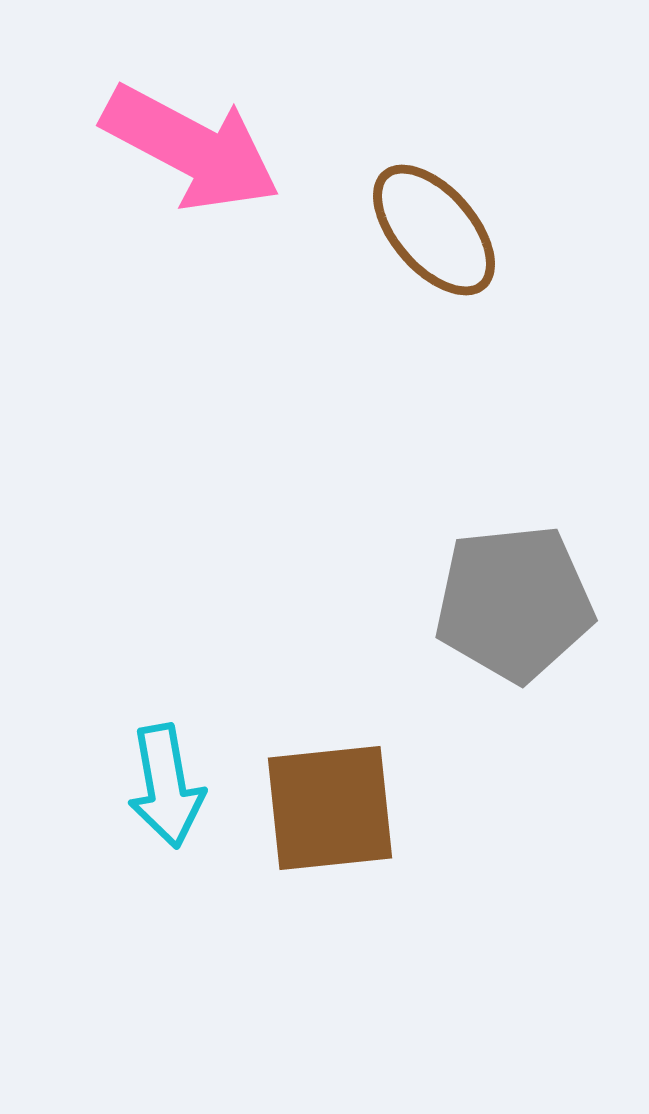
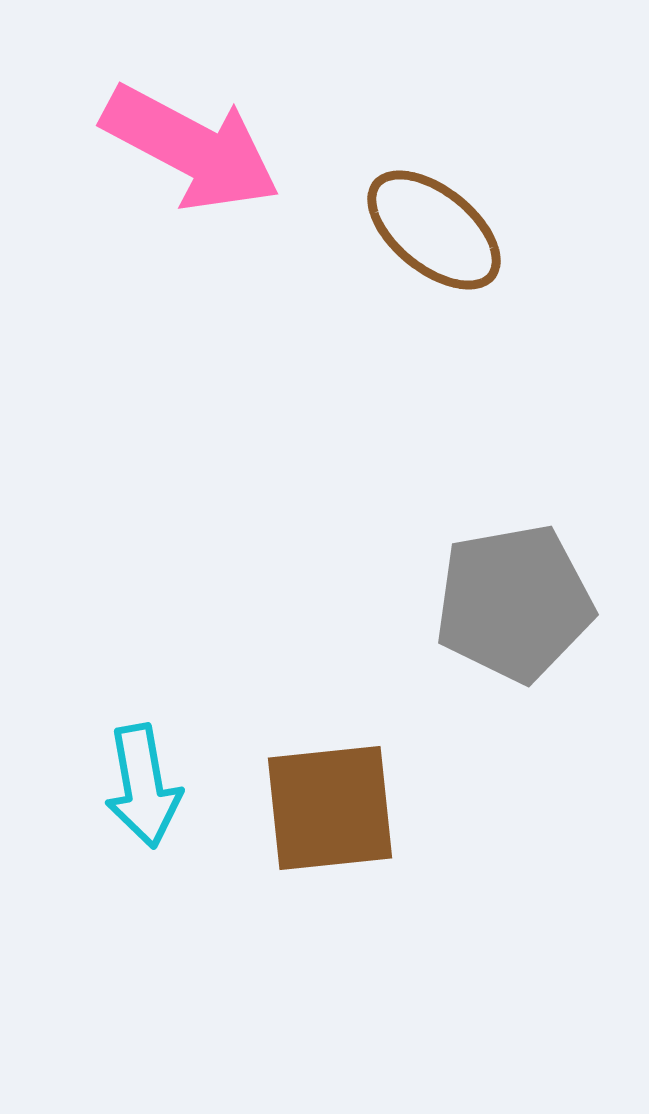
brown ellipse: rotated 10 degrees counterclockwise
gray pentagon: rotated 4 degrees counterclockwise
cyan arrow: moved 23 px left
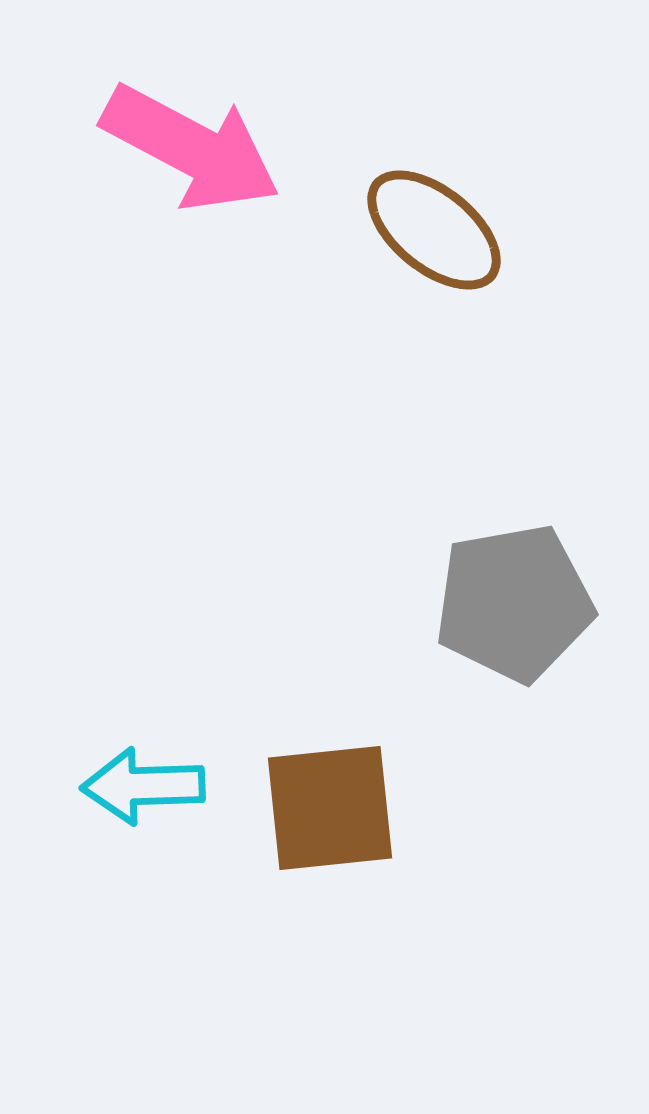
cyan arrow: rotated 98 degrees clockwise
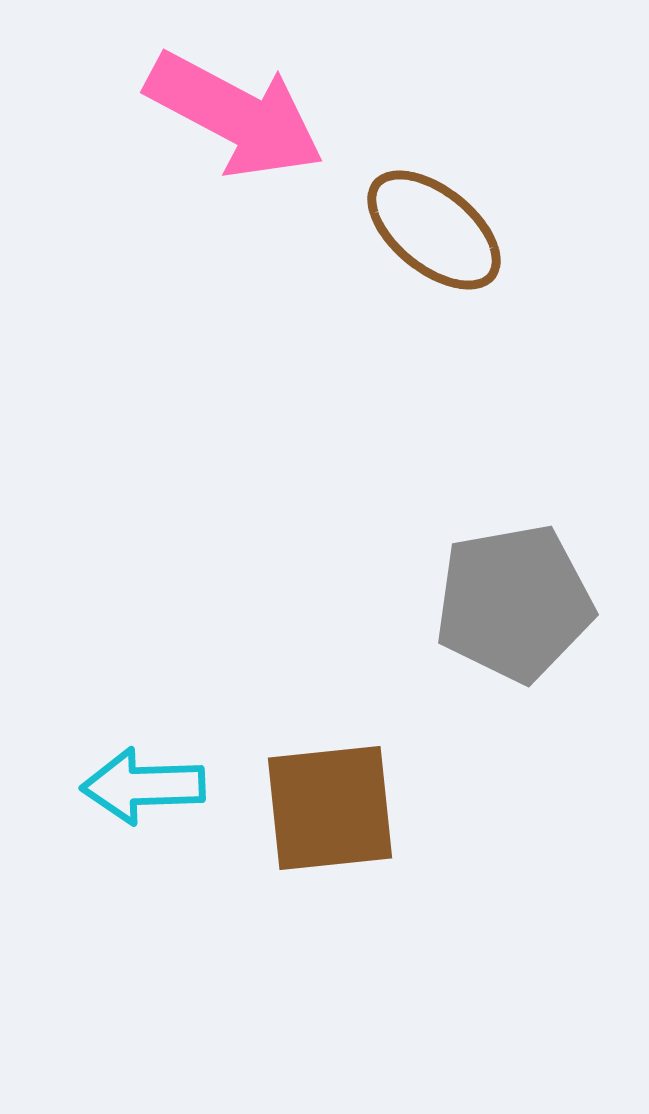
pink arrow: moved 44 px right, 33 px up
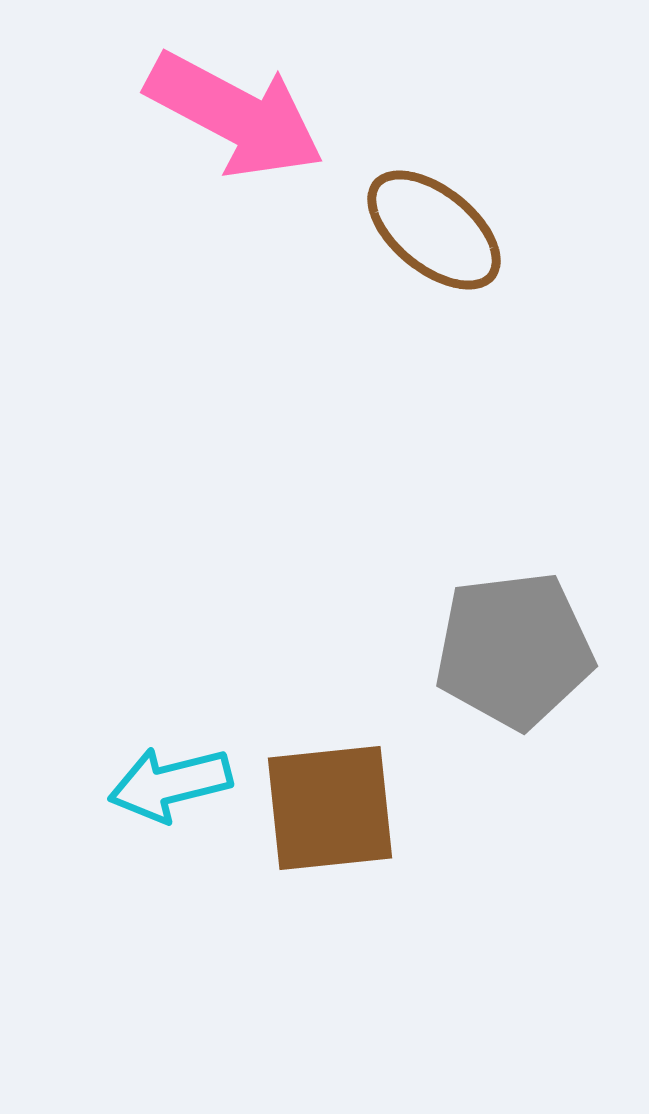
gray pentagon: moved 47 px down; rotated 3 degrees clockwise
cyan arrow: moved 27 px right, 2 px up; rotated 12 degrees counterclockwise
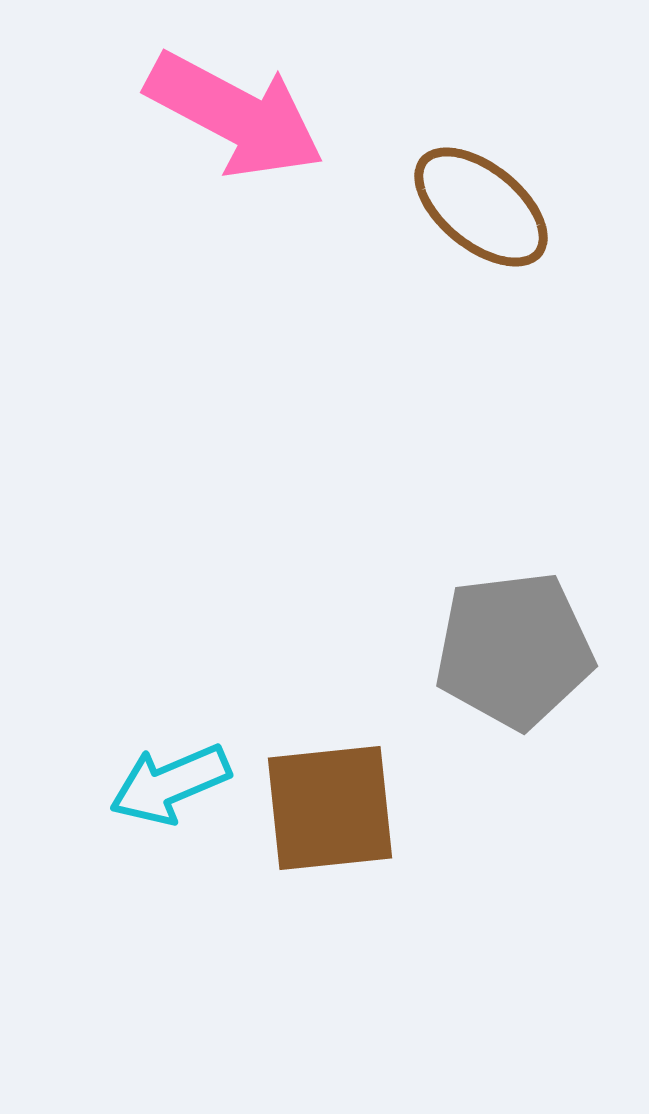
brown ellipse: moved 47 px right, 23 px up
cyan arrow: rotated 9 degrees counterclockwise
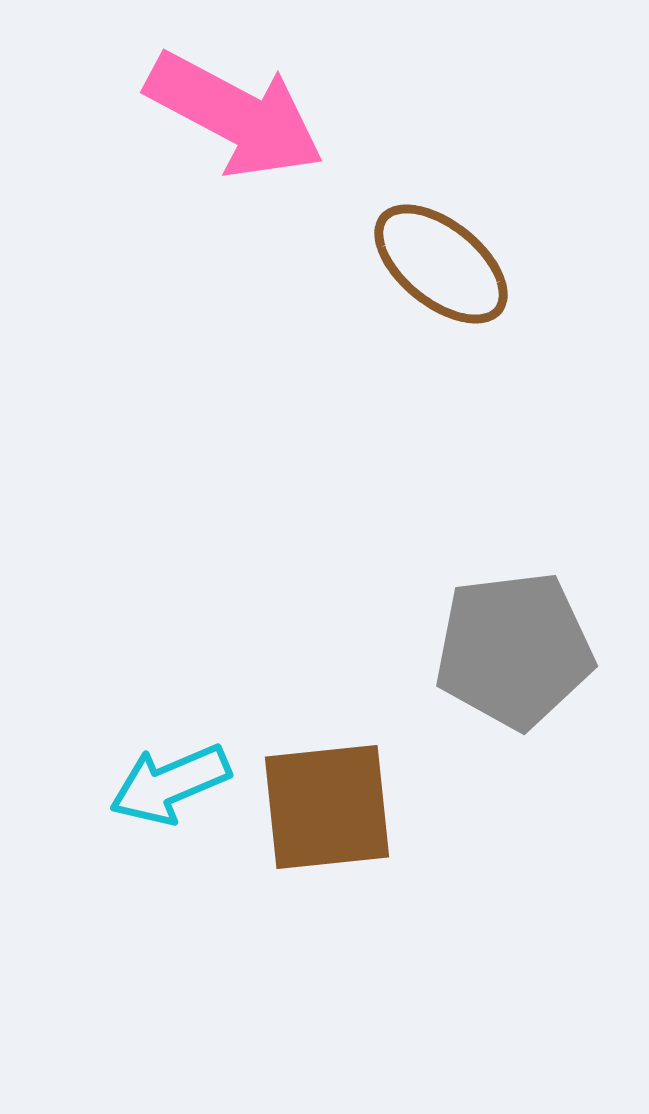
brown ellipse: moved 40 px left, 57 px down
brown square: moved 3 px left, 1 px up
